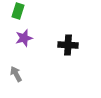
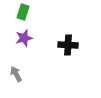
green rectangle: moved 5 px right, 1 px down
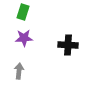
purple star: rotated 12 degrees clockwise
gray arrow: moved 3 px right, 3 px up; rotated 35 degrees clockwise
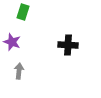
purple star: moved 12 px left, 4 px down; rotated 24 degrees clockwise
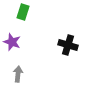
black cross: rotated 12 degrees clockwise
gray arrow: moved 1 px left, 3 px down
